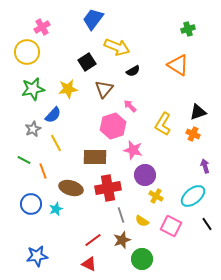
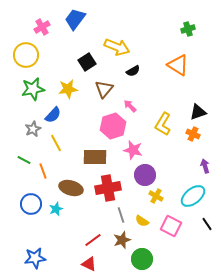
blue trapezoid: moved 18 px left
yellow circle: moved 1 px left, 3 px down
blue star: moved 2 px left, 2 px down
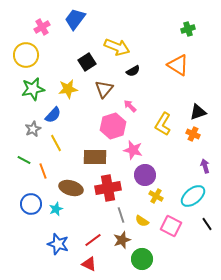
blue star: moved 23 px right, 14 px up; rotated 25 degrees clockwise
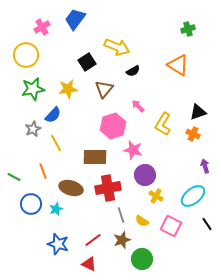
pink arrow: moved 8 px right
green line: moved 10 px left, 17 px down
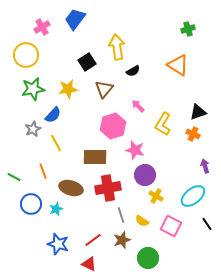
yellow arrow: rotated 120 degrees counterclockwise
pink star: moved 2 px right
green circle: moved 6 px right, 1 px up
